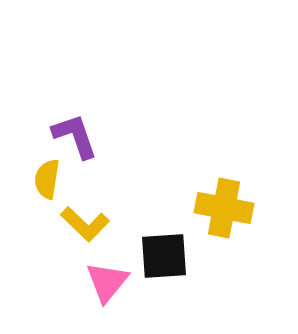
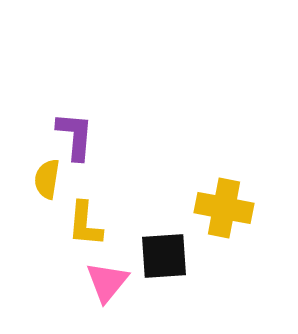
purple L-shape: rotated 24 degrees clockwise
yellow L-shape: rotated 51 degrees clockwise
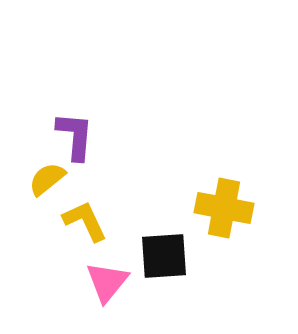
yellow semicircle: rotated 42 degrees clockwise
yellow L-shape: moved 3 px up; rotated 150 degrees clockwise
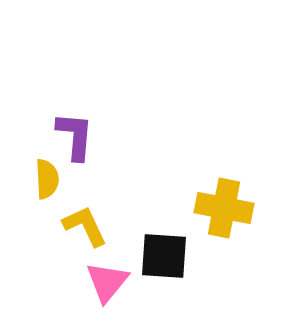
yellow semicircle: rotated 126 degrees clockwise
yellow L-shape: moved 5 px down
black square: rotated 8 degrees clockwise
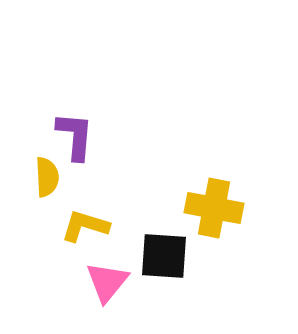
yellow semicircle: moved 2 px up
yellow cross: moved 10 px left
yellow L-shape: rotated 48 degrees counterclockwise
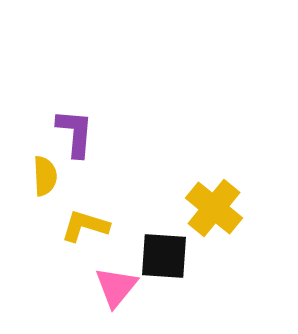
purple L-shape: moved 3 px up
yellow semicircle: moved 2 px left, 1 px up
yellow cross: rotated 28 degrees clockwise
pink triangle: moved 9 px right, 5 px down
